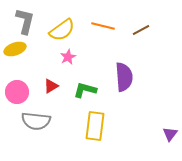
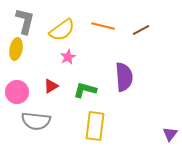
yellow ellipse: moved 1 px right; rotated 60 degrees counterclockwise
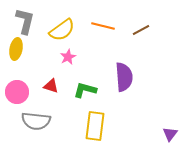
red triangle: rotated 49 degrees clockwise
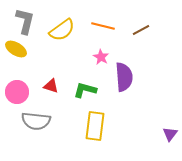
yellow ellipse: rotated 70 degrees counterclockwise
pink star: moved 33 px right; rotated 14 degrees counterclockwise
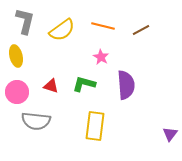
yellow ellipse: moved 7 px down; rotated 45 degrees clockwise
purple semicircle: moved 2 px right, 8 px down
green L-shape: moved 1 px left, 6 px up
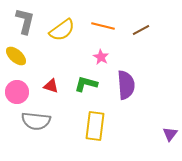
yellow ellipse: rotated 35 degrees counterclockwise
green L-shape: moved 2 px right
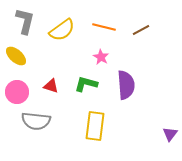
orange line: moved 1 px right, 1 px down
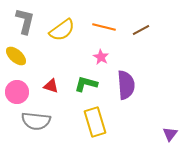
yellow rectangle: moved 4 px up; rotated 24 degrees counterclockwise
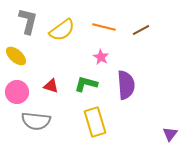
gray L-shape: moved 3 px right
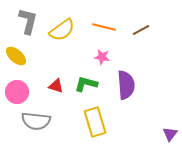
pink star: moved 1 px right; rotated 21 degrees counterclockwise
red triangle: moved 5 px right
